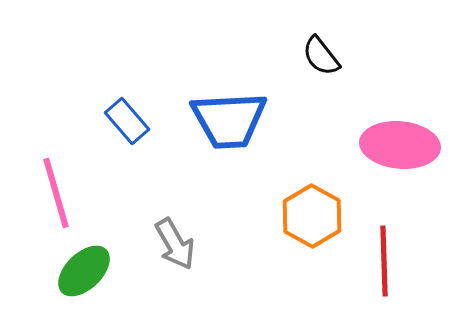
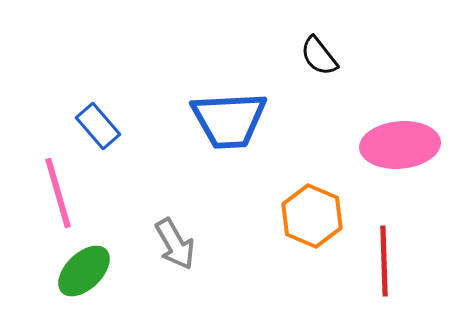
black semicircle: moved 2 px left
blue rectangle: moved 29 px left, 5 px down
pink ellipse: rotated 10 degrees counterclockwise
pink line: moved 2 px right
orange hexagon: rotated 6 degrees counterclockwise
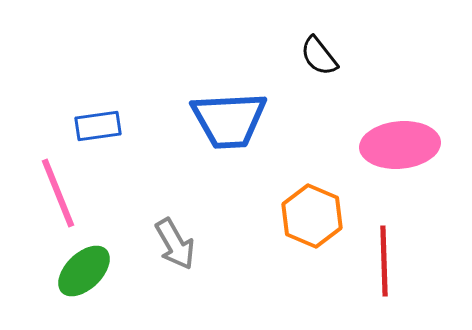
blue rectangle: rotated 57 degrees counterclockwise
pink line: rotated 6 degrees counterclockwise
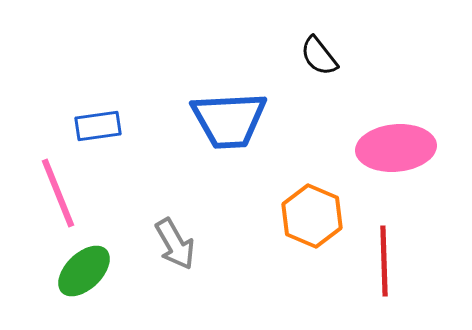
pink ellipse: moved 4 px left, 3 px down
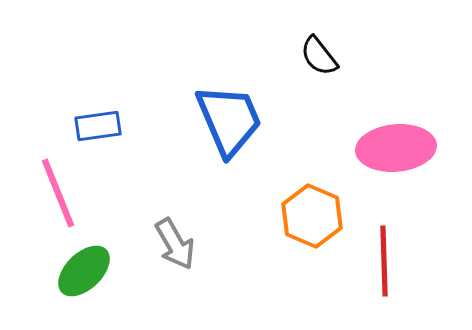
blue trapezoid: rotated 110 degrees counterclockwise
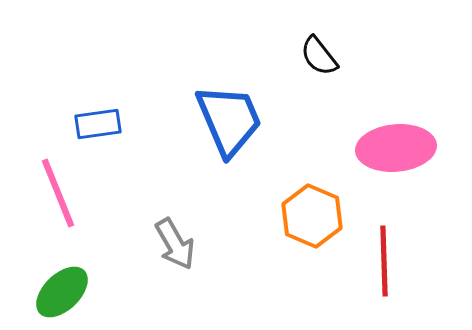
blue rectangle: moved 2 px up
green ellipse: moved 22 px left, 21 px down
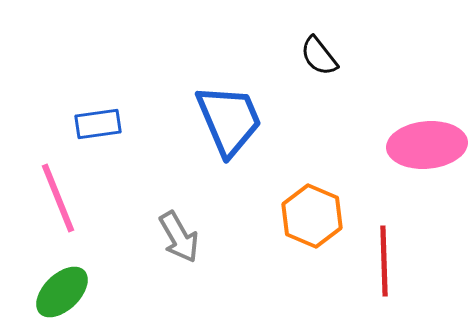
pink ellipse: moved 31 px right, 3 px up
pink line: moved 5 px down
gray arrow: moved 4 px right, 7 px up
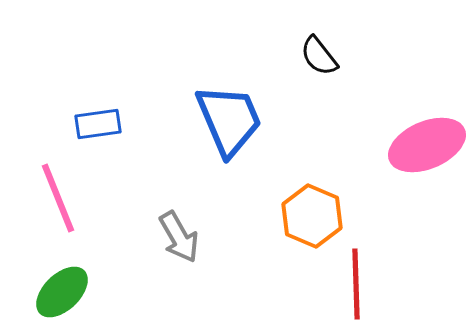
pink ellipse: rotated 18 degrees counterclockwise
red line: moved 28 px left, 23 px down
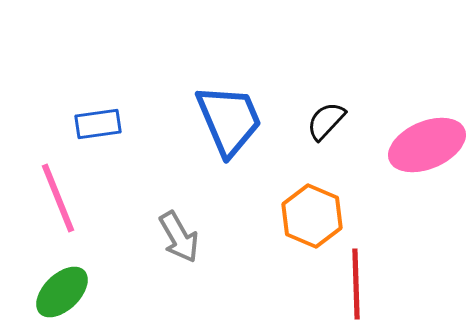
black semicircle: moved 7 px right, 65 px down; rotated 81 degrees clockwise
